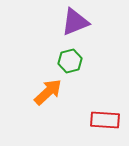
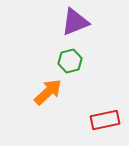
red rectangle: rotated 16 degrees counterclockwise
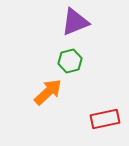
red rectangle: moved 1 px up
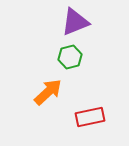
green hexagon: moved 4 px up
red rectangle: moved 15 px left, 2 px up
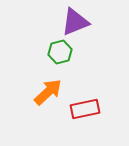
green hexagon: moved 10 px left, 5 px up
red rectangle: moved 5 px left, 8 px up
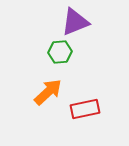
green hexagon: rotated 10 degrees clockwise
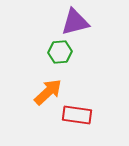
purple triangle: rotated 8 degrees clockwise
red rectangle: moved 8 px left, 6 px down; rotated 20 degrees clockwise
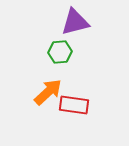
red rectangle: moved 3 px left, 10 px up
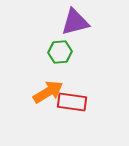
orange arrow: rotated 12 degrees clockwise
red rectangle: moved 2 px left, 3 px up
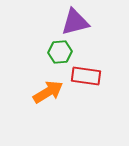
red rectangle: moved 14 px right, 26 px up
